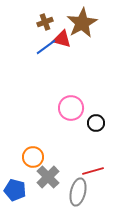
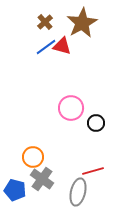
brown cross: rotated 21 degrees counterclockwise
red triangle: moved 7 px down
gray cross: moved 6 px left, 2 px down; rotated 10 degrees counterclockwise
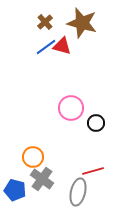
brown star: rotated 28 degrees counterclockwise
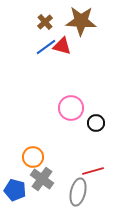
brown star: moved 1 px left, 2 px up; rotated 12 degrees counterclockwise
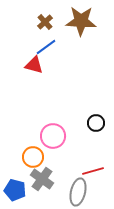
red triangle: moved 28 px left, 19 px down
pink circle: moved 18 px left, 28 px down
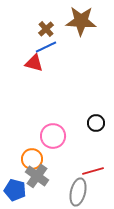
brown cross: moved 1 px right, 7 px down
blue line: rotated 10 degrees clockwise
red triangle: moved 2 px up
orange circle: moved 1 px left, 2 px down
gray cross: moved 5 px left, 3 px up
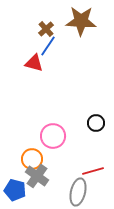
blue line: moved 2 px right, 1 px up; rotated 30 degrees counterclockwise
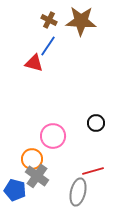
brown cross: moved 3 px right, 9 px up; rotated 21 degrees counterclockwise
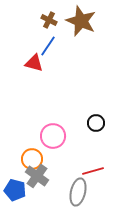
brown star: rotated 20 degrees clockwise
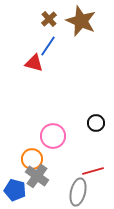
brown cross: moved 1 px up; rotated 21 degrees clockwise
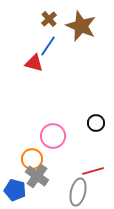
brown star: moved 5 px down
